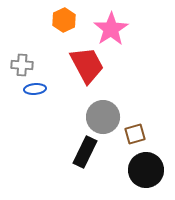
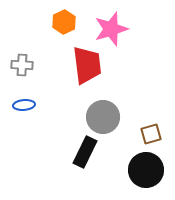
orange hexagon: moved 2 px down
pink star: rotated 16 degrees clockwise
red trapezoid: rotated 21 degrees clockwise
blue ellipse: moved 11 px left, 16 px down
brown square: moved 16 px right
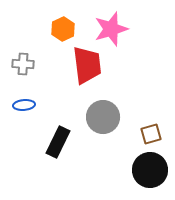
orange hexagon: moved 1 px left, 7 px down
gray cross: moved 1 px right, 1 px up
black rectangle: moved 27 px left, 10 px up
black circle: moved 4 px right
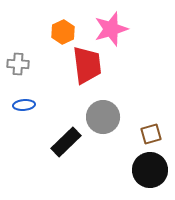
orange hexagon: moved 3 px down
gray cross: moved 5 px left
black rectangle: moved 8 px right; rotated 20 degrees clockwise
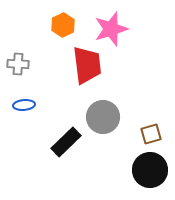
orange hexagon: moved 7 px up
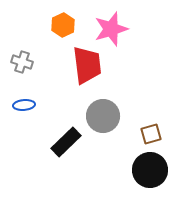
gray cross: moved 4 px right, 2 px up; rotated 15 degrees clockwise
gray circle: moved 1 px up
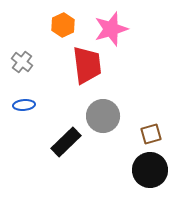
gray cross: rotated 20 degrees clockwise
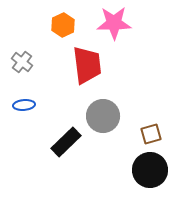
pink star: moved 3 px right, 6 px up; rotated 16 degrees clockwise
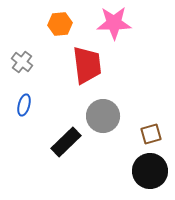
orange hexagon: moved 3 px left, 1 px up; rotated 20 degrees clockwise
blue ellipse: rotated 70 degrees counterclockwise
black circle: moved 1 px down
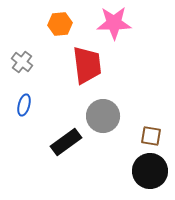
brown square: moved 2 px down; rotated 25 degrees clockwise
black rectangle: rotated 8 degrees clockwise
